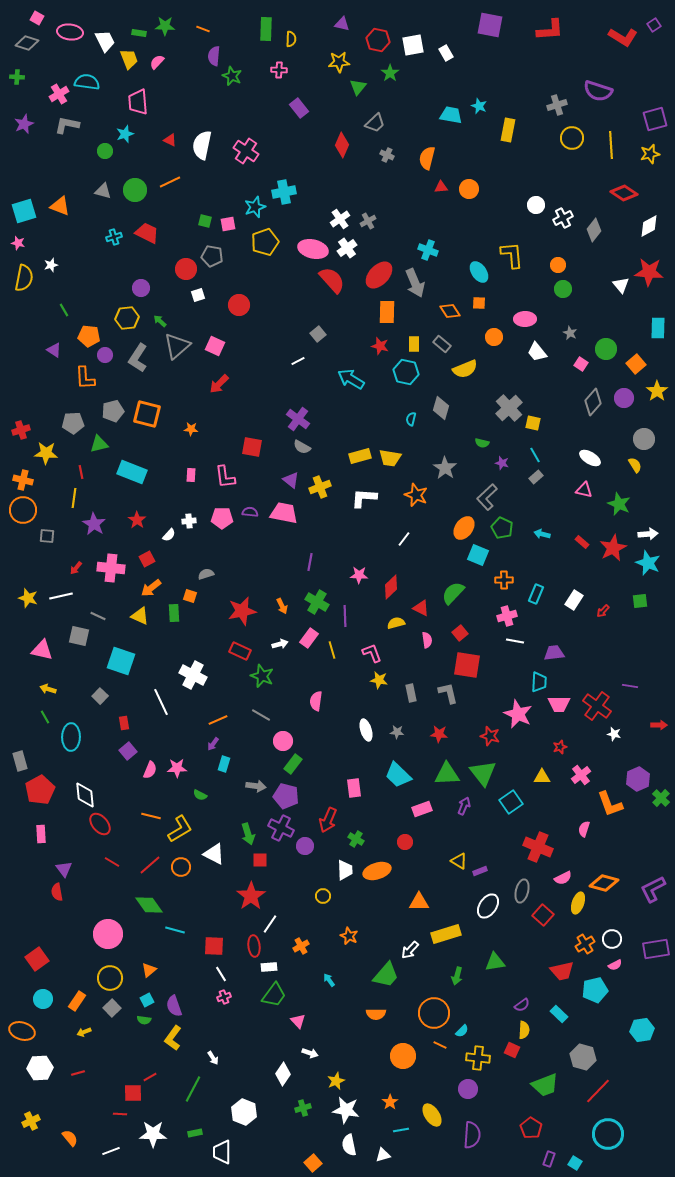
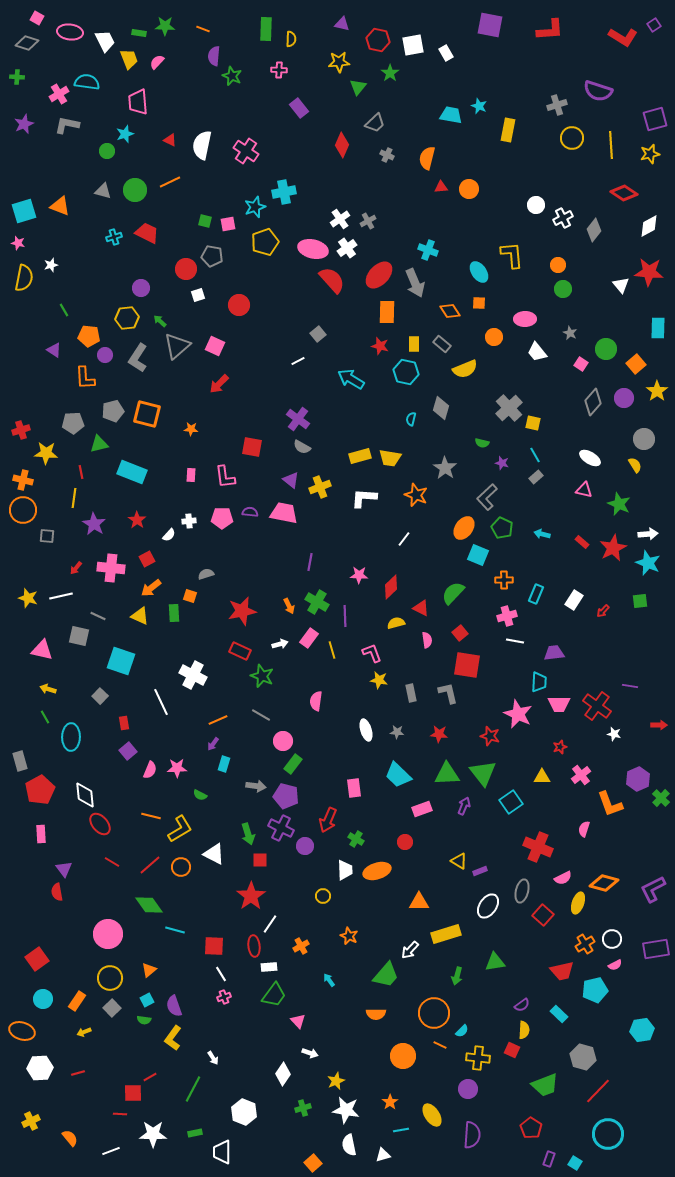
green circle at (105, 151): moved 2 px right
orange arrow at (282, 606): moved 7 px right
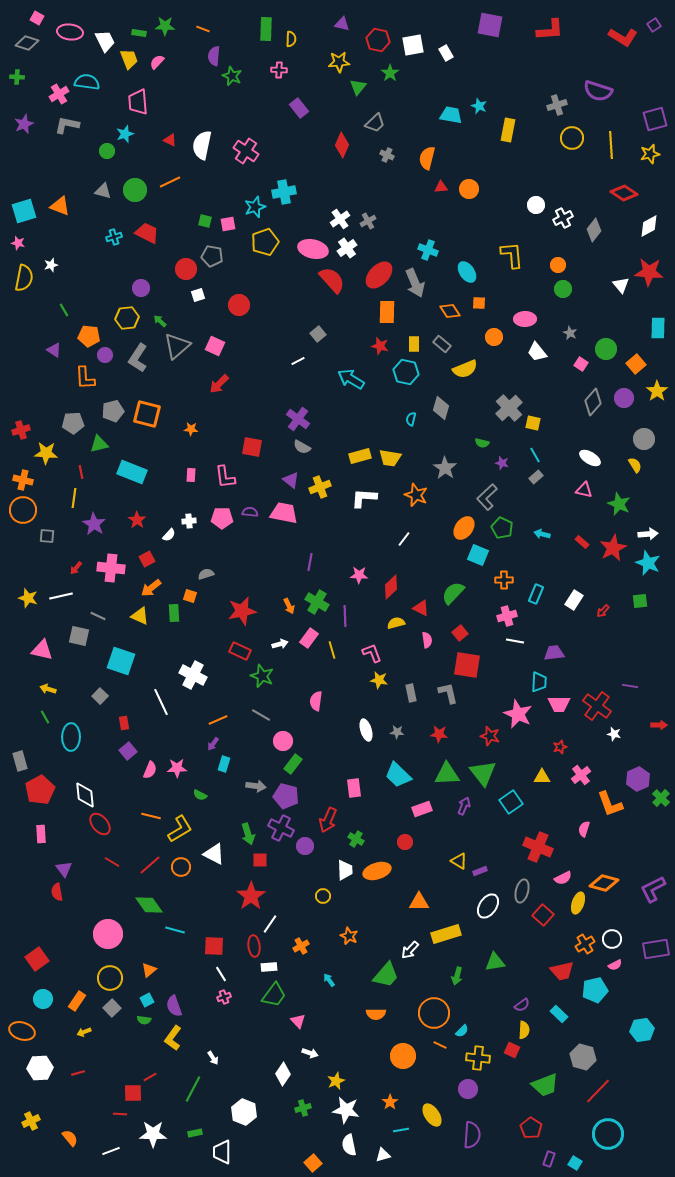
cyan ellipse at (479, 272): moved 12 px left
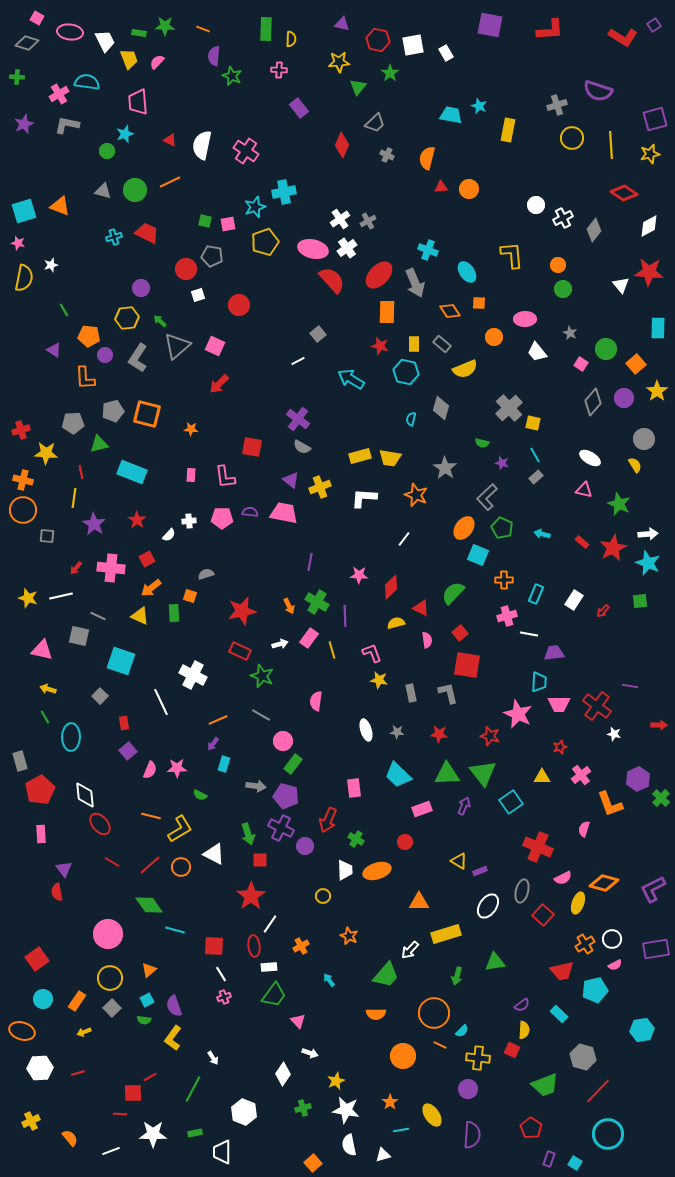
white line at (515, 641): moved 14 px right, 7 px up
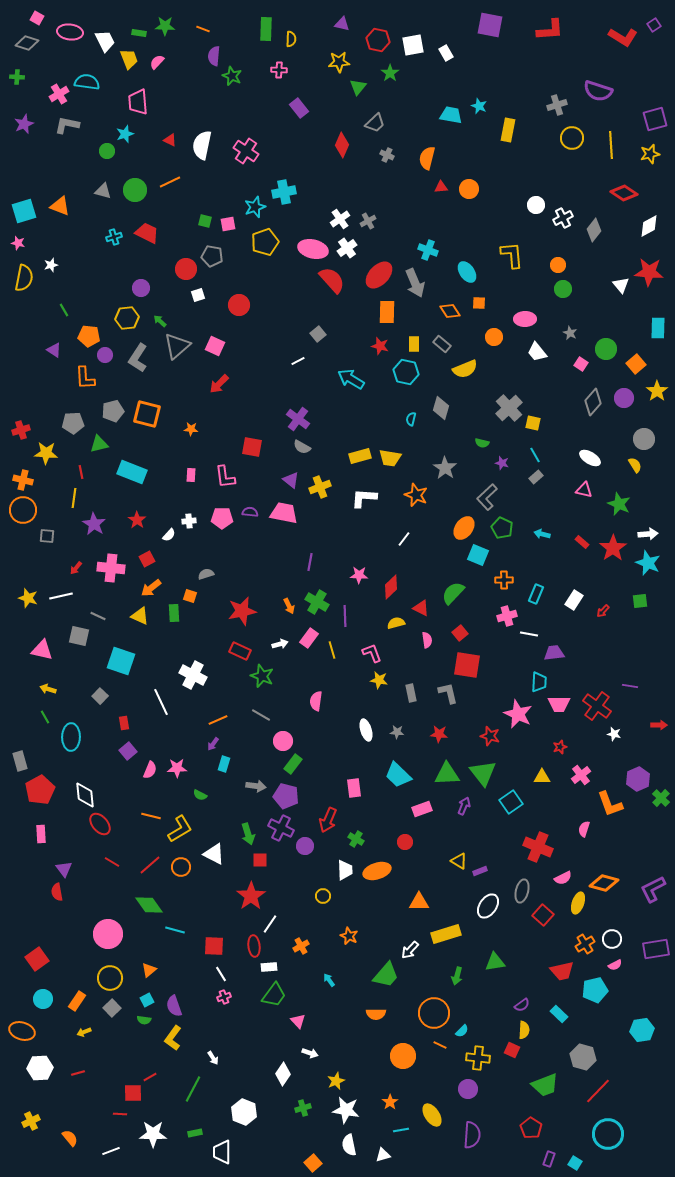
red star at (613, 548): rotated 8 degrees counterclockwise
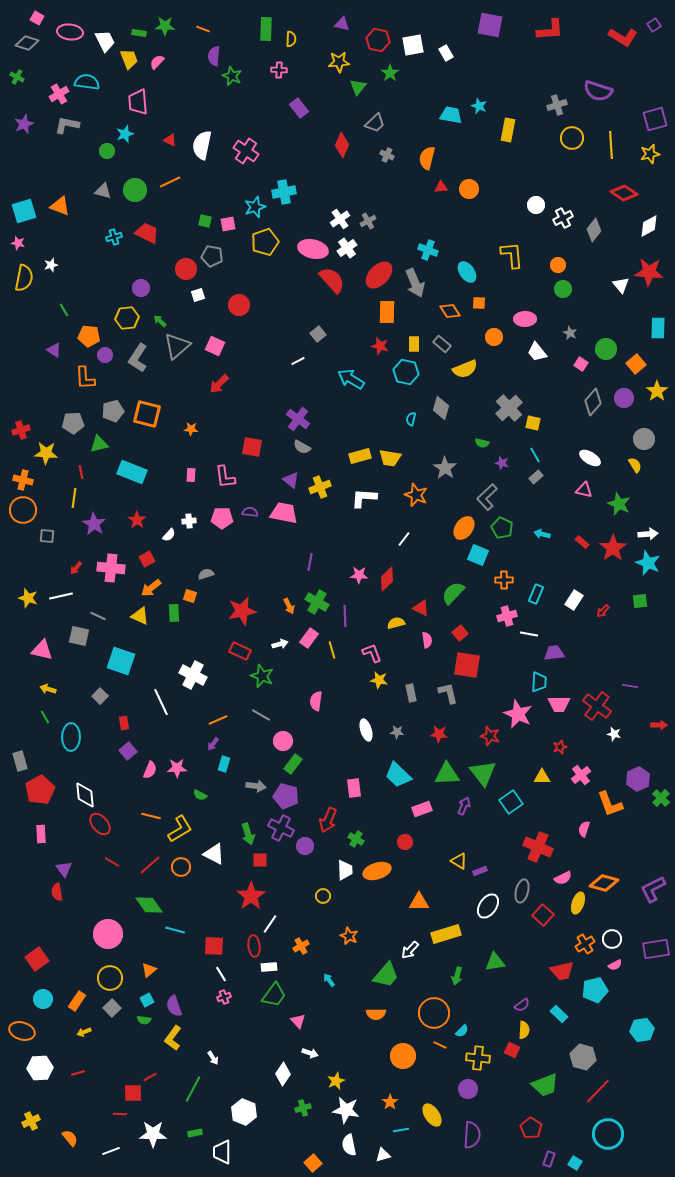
green cross at (17, 77): rotated 24 degrees clockwise
red diamond at (391, 587): moved 4 px left, 8 px up
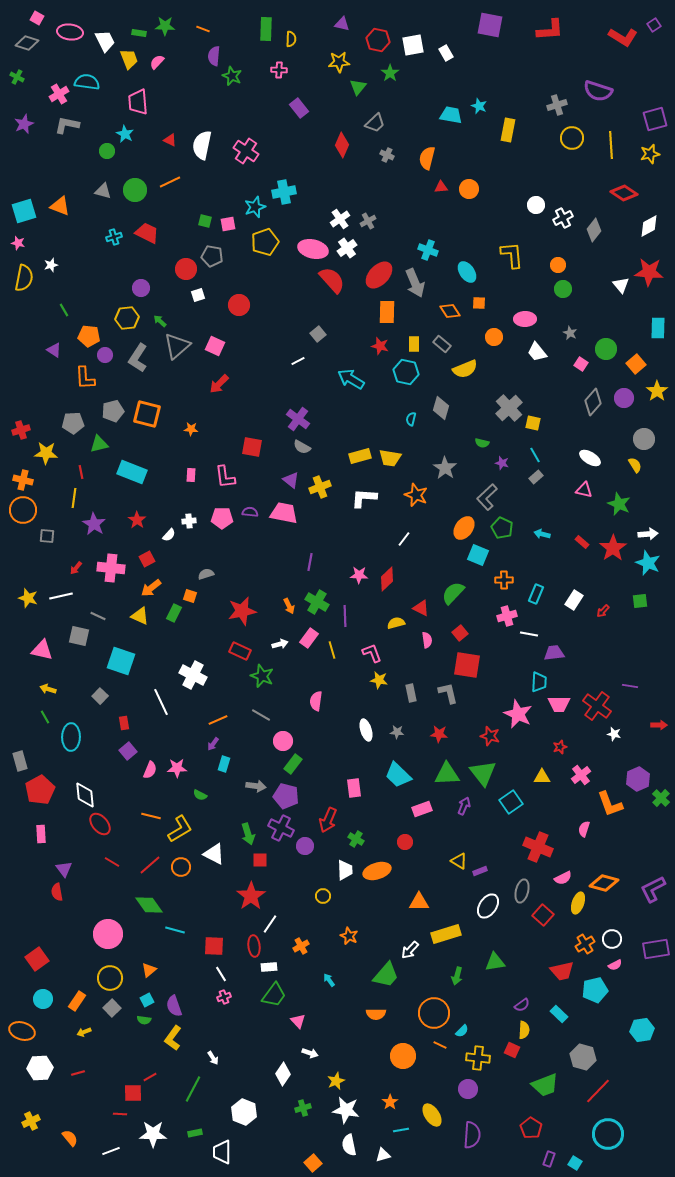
cyan star at (125, 134): rotated 24 degrees counterclockwise
green rectangle at (174, 613): rotated 30 degrees clockwise
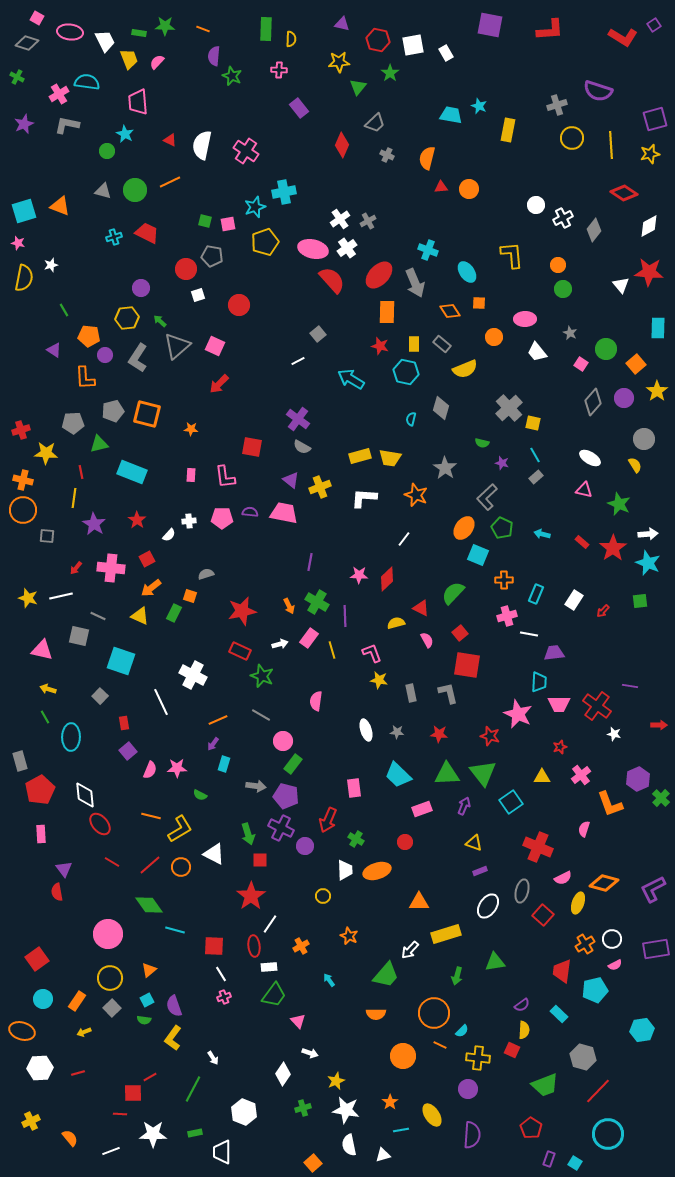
pink semicircle at (427, 640): rotated 21 degrees counterclockwise
yellow triangle at (459, 861): moved 15 px right, 18 px up; rotated 12 degrees counterclockwise
red trapezoid at (562, 971): rotated 110 degrees clockwise
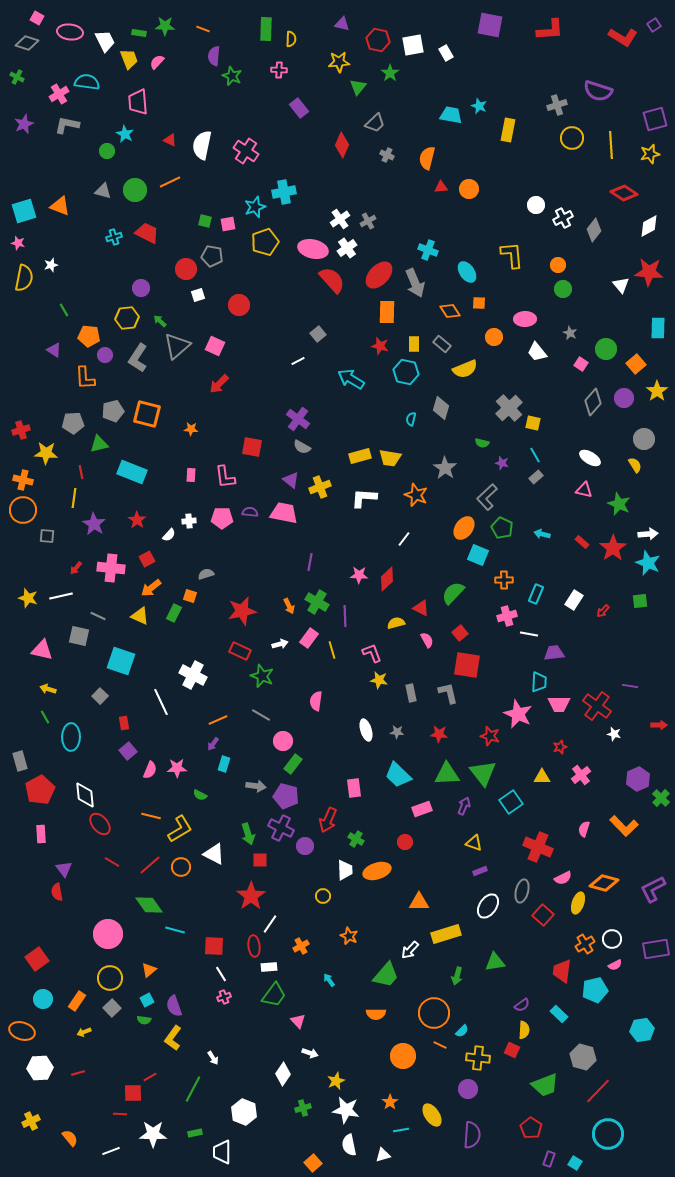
orange L-shape at (610, 804): moved 14 px right, 22 px down; rotated 24 degrees counterclockwise
